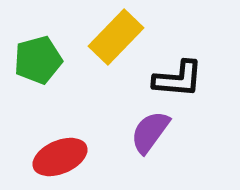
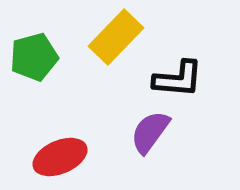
green pentagon: moved 4 px left, 3 px up
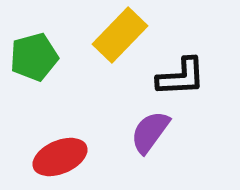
yellow rectangle: moved 4 px right, 2 px up
black L-shape: moved 3 px right, 2 px up; rotated 8 degrees counterclockwise
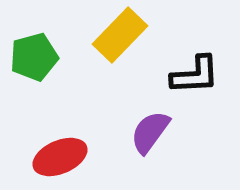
black L-shape: moved 14 px right, 2 px up
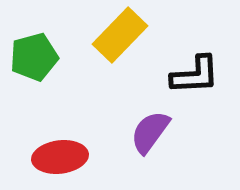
red ellipse: rotated 16 degrees clockwise
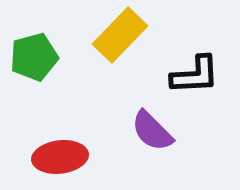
purple semicircle: moved 2 px right, 1 px up; rotated 81 degrees counterclockwise
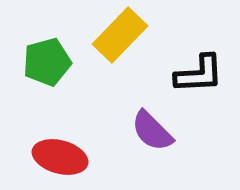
green pentagon: moved 13 px right, 5 px down
black L-shape: moved 4 px right, 1 px up
red ellipse: rotated 22 degrees clockwise
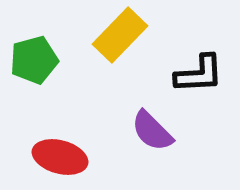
green pentagon: moved 13 px left, 2 px up
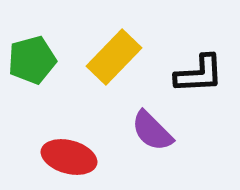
yellow rectangle: moved 6 px left, 22 px down
green pentagon: moved 2 px left
red ellipse: moved 9 px right
